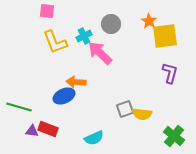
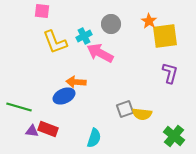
pink square: moved 5 px left
pink arrow: rotated 16 degrees counterclockwise
cyan semicircle: rotated 48 degrees counterclockwise
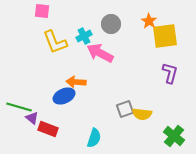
purple triangle: moved 13 px up; rotated 32 degrees clockwise
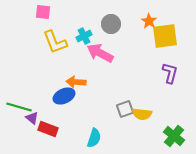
pink square: moved 1 px right, 1 px down
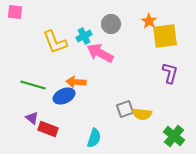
pink square: moved 28 px left
green line: moved 14 px right, 22 px up
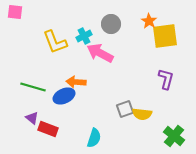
purple L-shape: moved 4 px left, 6 px down
green line: moved 2 px down
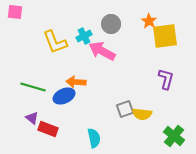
pink arrow: moved 2 px right, 2 px up
cyan semicircle: rotated 30 degrees counterclockwise
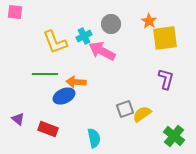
yellow square: moved 2 px down
green line: moved 12 px right, 13 px up; rotated 15 degrees counterclockwise
yellow semicircle: rotated 138 degrees clockwise
purple triangle: moved 14 px left, 1 px down
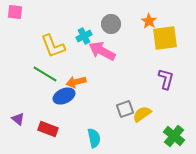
yellow L-shape: moved 2 px left, 4 px down
green line: rotated 30 degrees clockwise
orange arrow: rotated 18 degrees counterclockwise
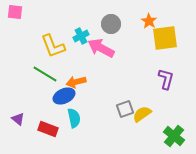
cyan cross: moved 3 px left
pink arrow: moved 1 px left, 3 px up
cyan semicircle: moved 20 px left, 20 px up
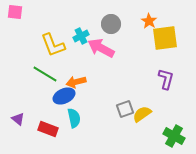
yellow L-shape: moved 1 px up
green cross: rotated 10 degrees counterclockwise
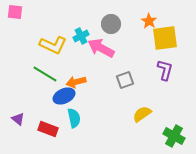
yellow L-shape: rotated 44 degrees counterclockwise
purple L-shape: moved 1 px left, 9 px up
gray square: moved 29 px up
